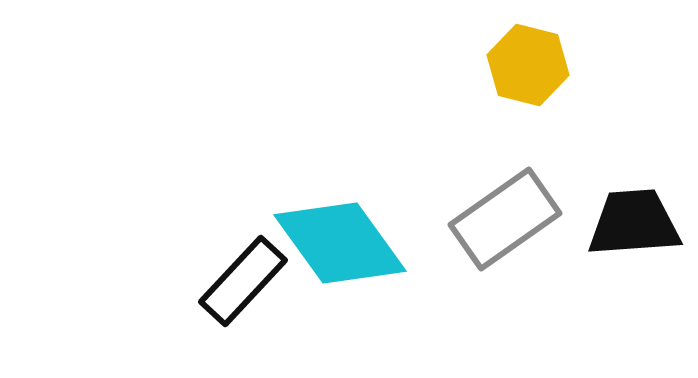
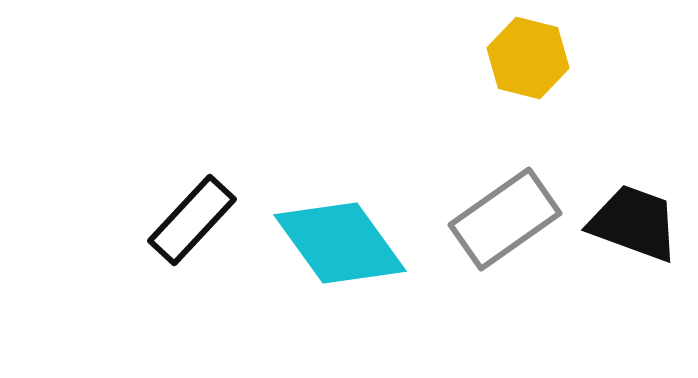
yellow hexagon: moved 7 px up
black trapezoid: rotated 24 degrees clockwise
black rectangle: moved 51 px left, 61 px up
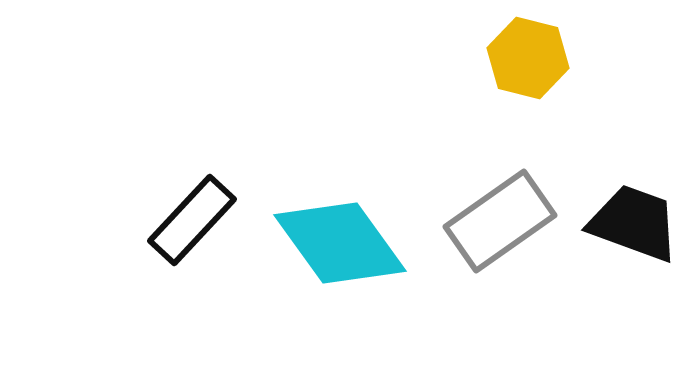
gray rectangle: moved 5 px left, 2 px down
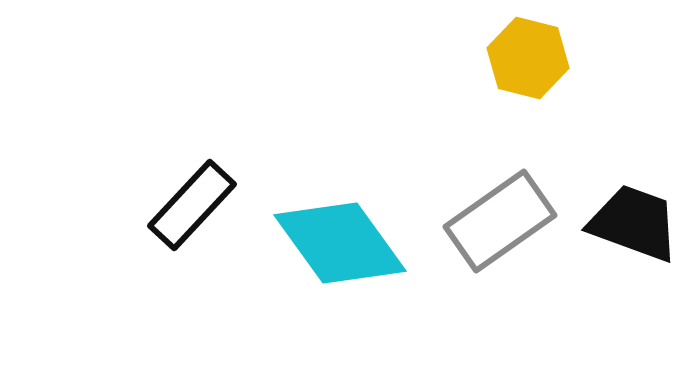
black rectangle: moved 15 px up
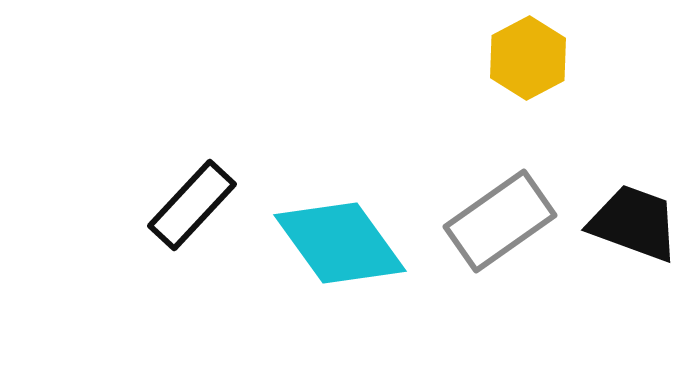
yellow hexagon: rotated 18 degrees clockwise
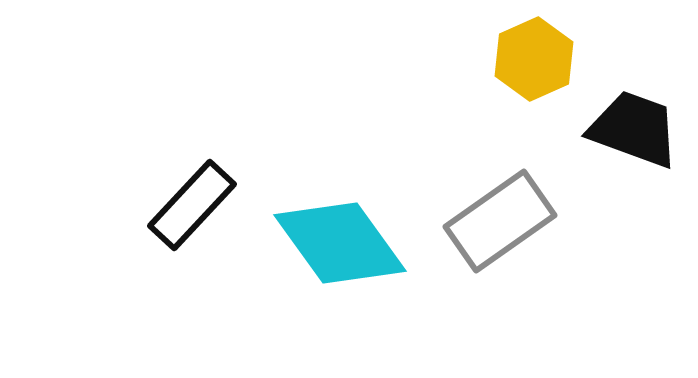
yellow hexagon: moved 6 px right, 1 px down; rotated 4 degrees clockwise
black trapezoid: moved 94 px up
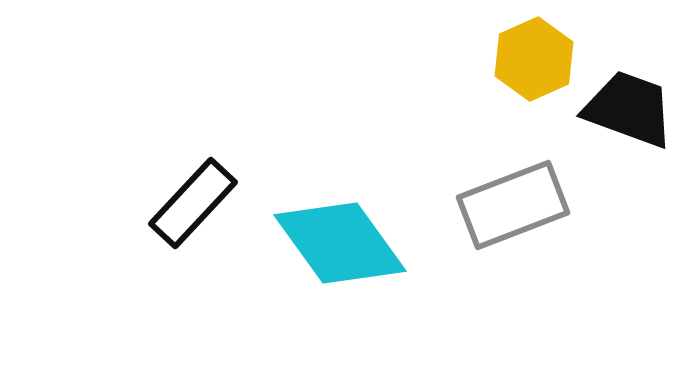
black trapezoid: moved 5 px left, 20 px up
black rectangle: moved 1 px right, 2 px up
gray rectangle: moved 13 px right, 16 px up; rotated 14 degrees clockwise
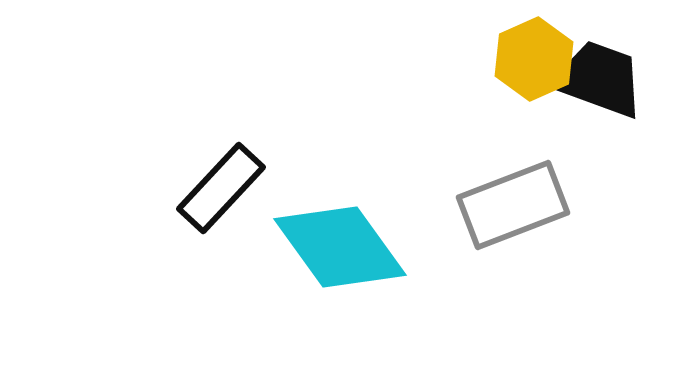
black trapezoid: moved 30 px left, 30 px up
black rectangle: moved 28 px right, 15 px up
cyan diamond: moved 4 px down
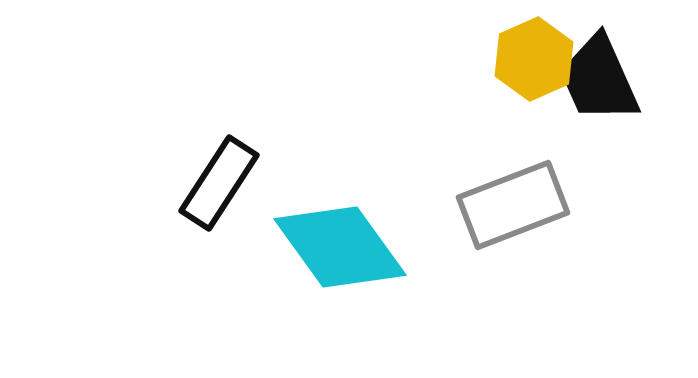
black trapezoid: rotated 134 degrees counterclockwise
black rectangle: moved 2 px left, 5 px up; rotated 10 degrees counterclockwise
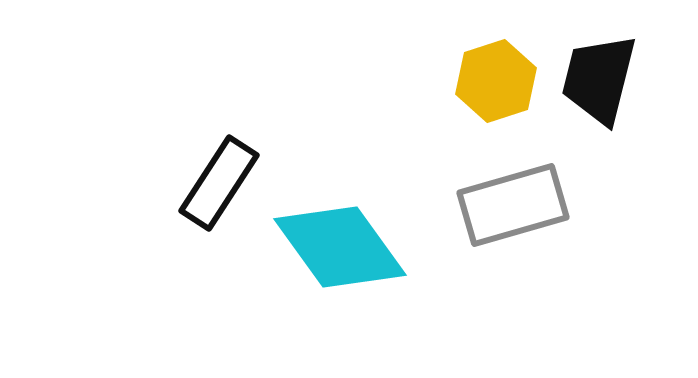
yellow hexagon: moved 38 px left, 22 px down; rotated 6 degrees clockwise
black trapezoid: rotated 38 degrees clockwise
gray rectangle: rotated 5 degrees clockwise
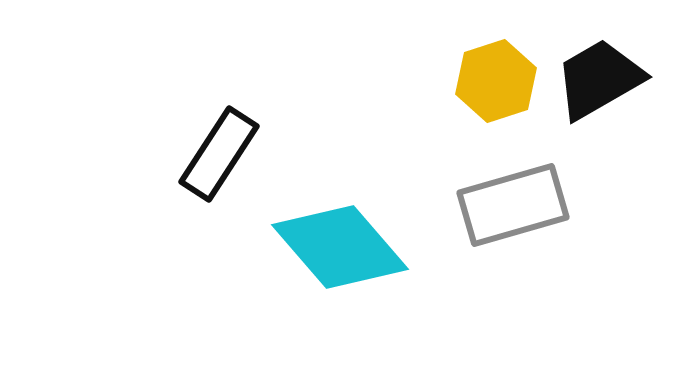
black trapezoid: rotated 46 degrees clockwise
black rectangle: moved 29 px up
cyan diamond: rotated 5 degrees counterclockwise
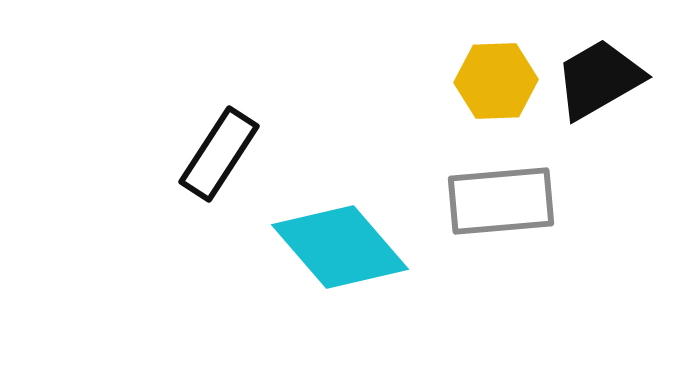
yellow hexagon: rotated 16 degrees clockwise
gray rectangle: moved 12 px left, 4 px up; rotated 11 degrees clockwise
